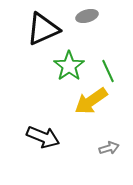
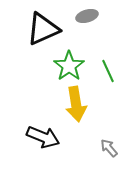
yellow arrow: moved 15 px left, 3 px down; rotated 64 degrees counterclockwise
gray arrow: rotated 114 degrees counterclockwise
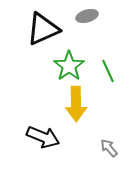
yellow arrow: rotated 8 degrees clockwise
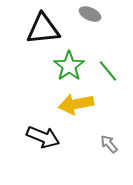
gray ellipse: moved 3 px right, 2 px up; rotated 40 degrees clockwise
black triangle: rotated 18 degrees clockwise
green line: rotated 15 degrees counterclockwise
yellow arrow: rotated 80 degrees clockwise
gray arrow: moved 4 px up
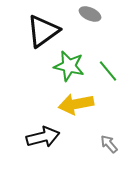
black triangle: moved 2 px down; rotated 30 degrees counterclockwise
green star: rotated 24 degrees counterclockwise
black arrow: rotated 36 degrees counterclockwise
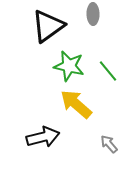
gray ellipse: moved 3 px right; rotated 65 degrees clockwise
black triangle: moved 5 px right, 5 px up
yellow arrow: rotated 52 degrees clockwise
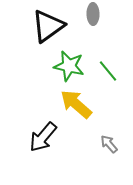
black arrow: rotated 144 degrees clockwise
